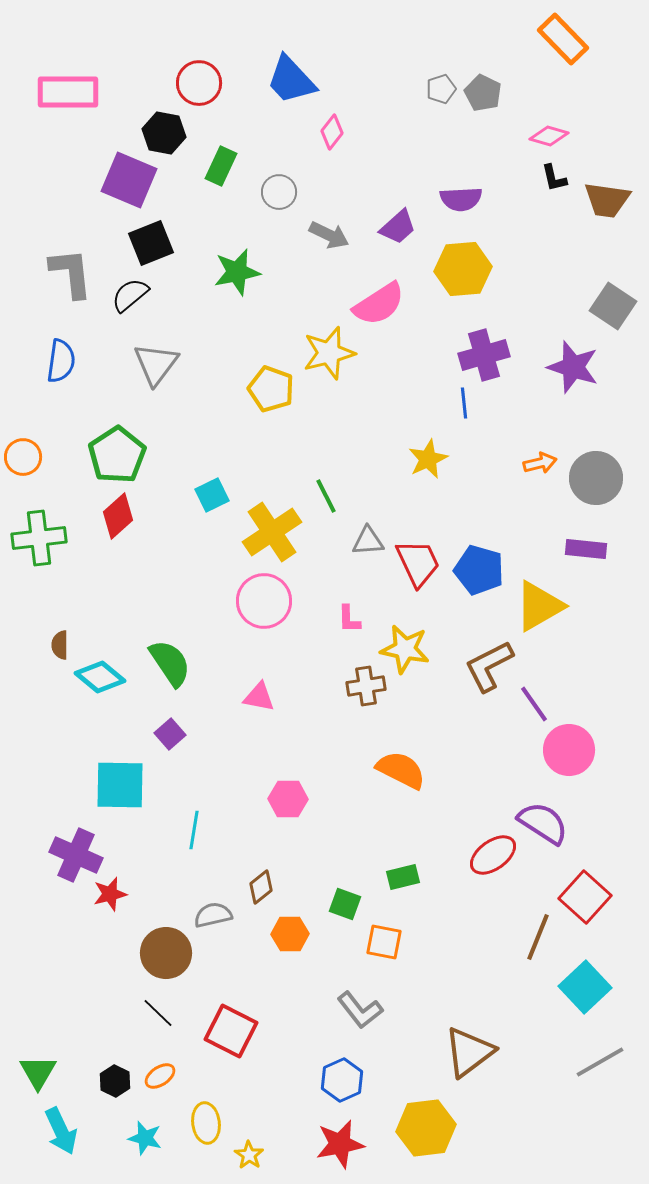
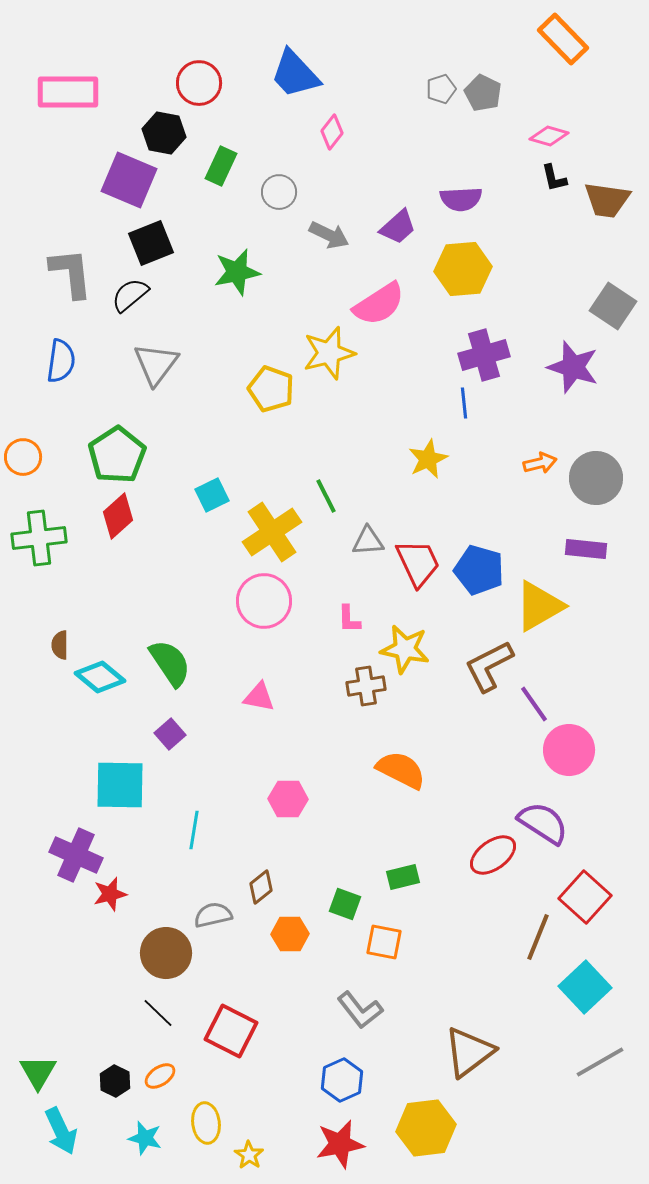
blue trapezoid at (291, 80): moved 4 px right, 6 px up
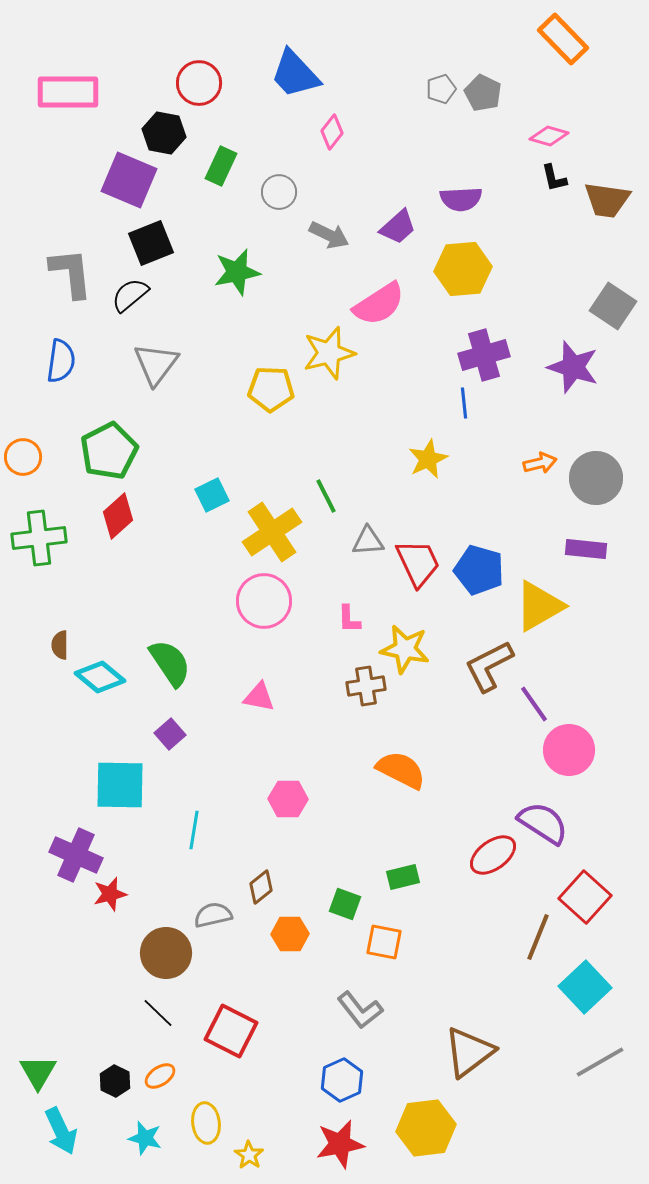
yellow pentagon at (271, 389): rotated 18 degrees counterclockwise
green pentagon at (117, 455): moved 8 px left, 4 px up; rotated 6 degrees clockwise
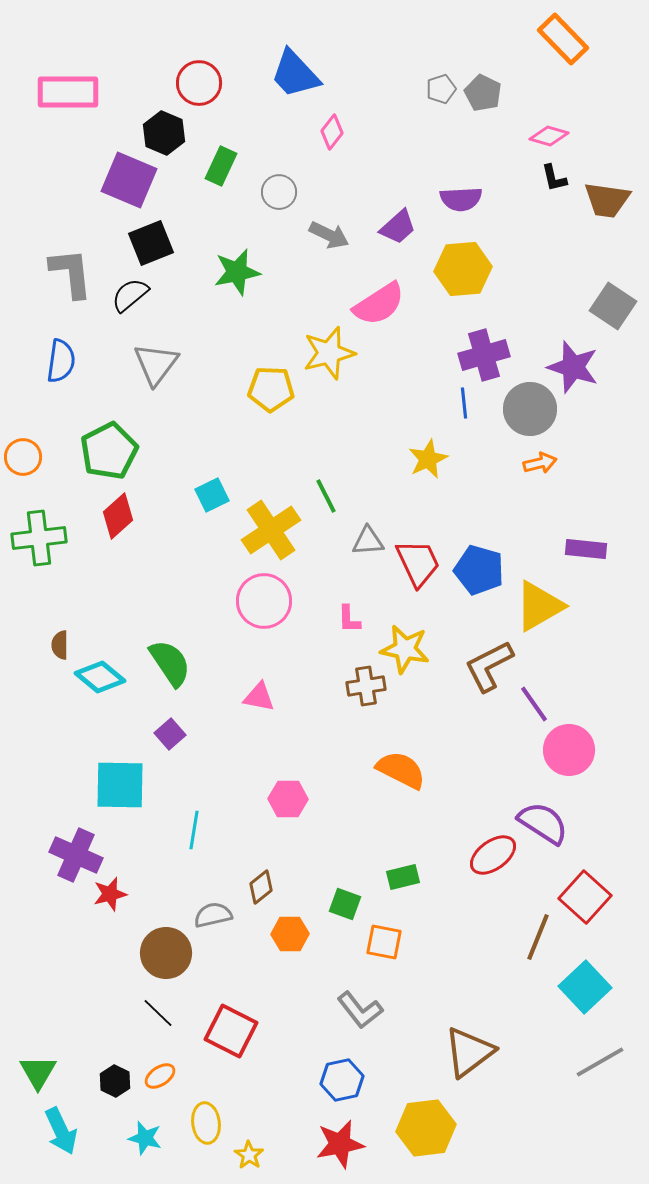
black hexagon at (164, 133): rotated 12 degrees clockwise
gray circle at (596, 478): moved 66 px left, 69 px up
yellow cross at (272, 532): moved 1 px left, 2 px up
blue hexagon at (342, 1080): rotated 12 degrees clockwise
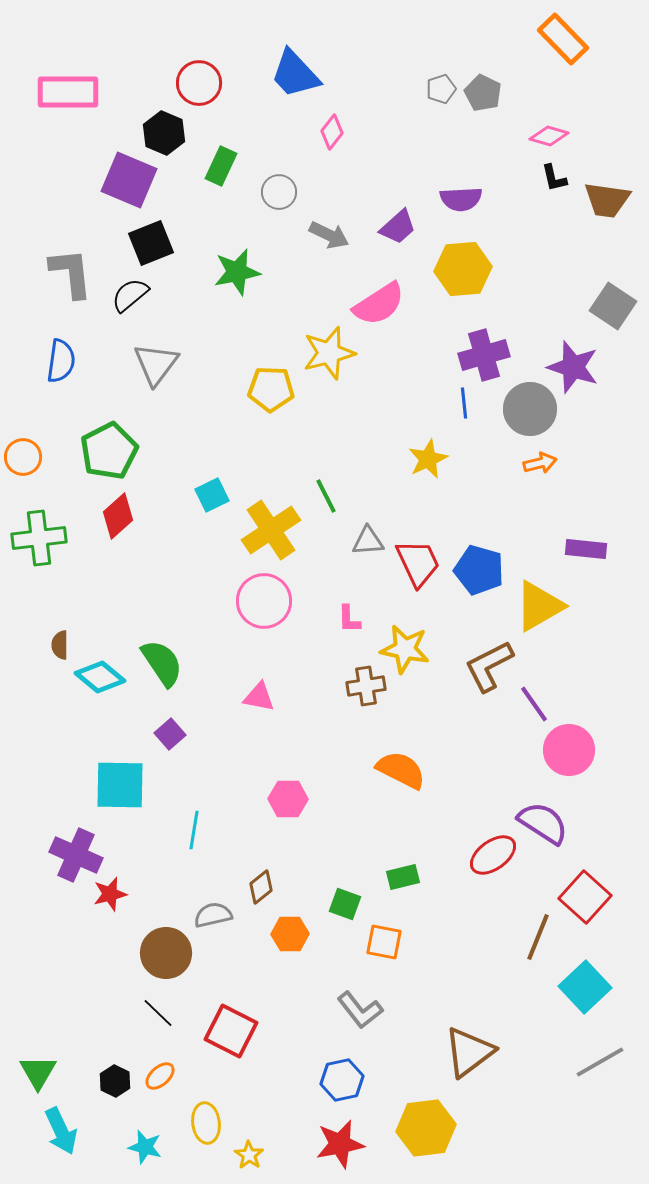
green semicircle at (170, 663): moved 8 px left
orange ellipse at (160, 1076): rotated 8 degrees counterclockwise
cyan star at (145, 1138): moved 9 px down
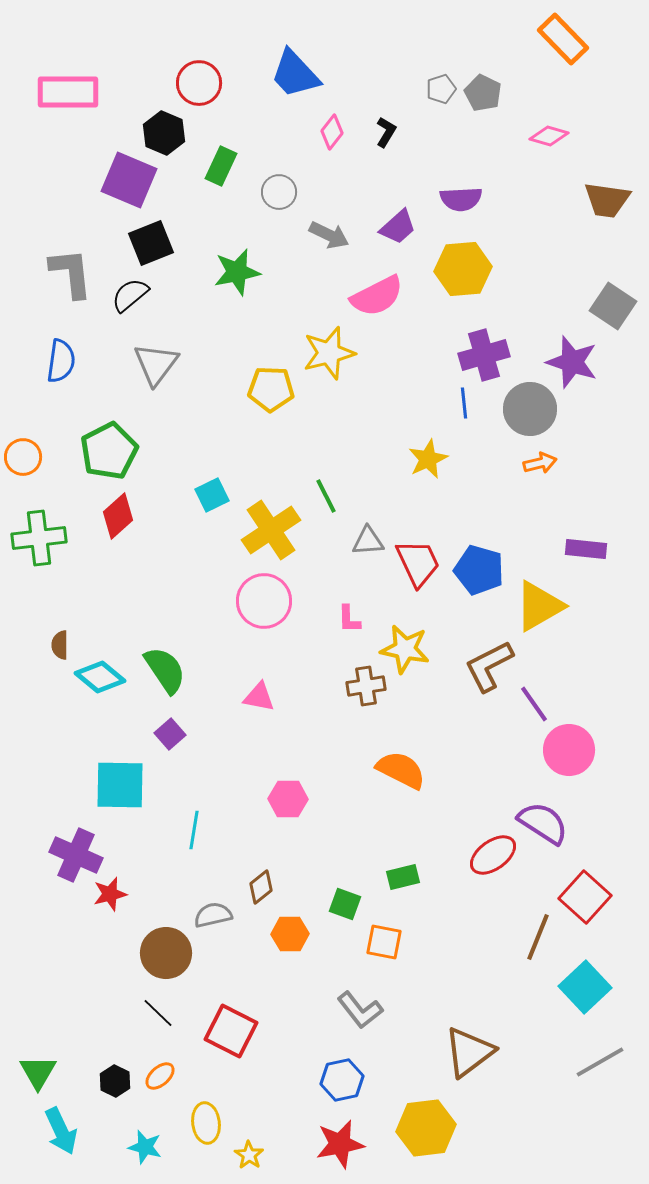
black L-shape at (554, 178): moved 168 px left, 46 px up; rotated 136 degrees counterclockwise
pink semicircle at (379, 304): moved 2 px left, 8 px up; rotated 6 degrees clockwise
purple star at (573, 367): moved 1 px left, 5 px up
green semicircle at (162, 663): moved 3 px right, 7 px down
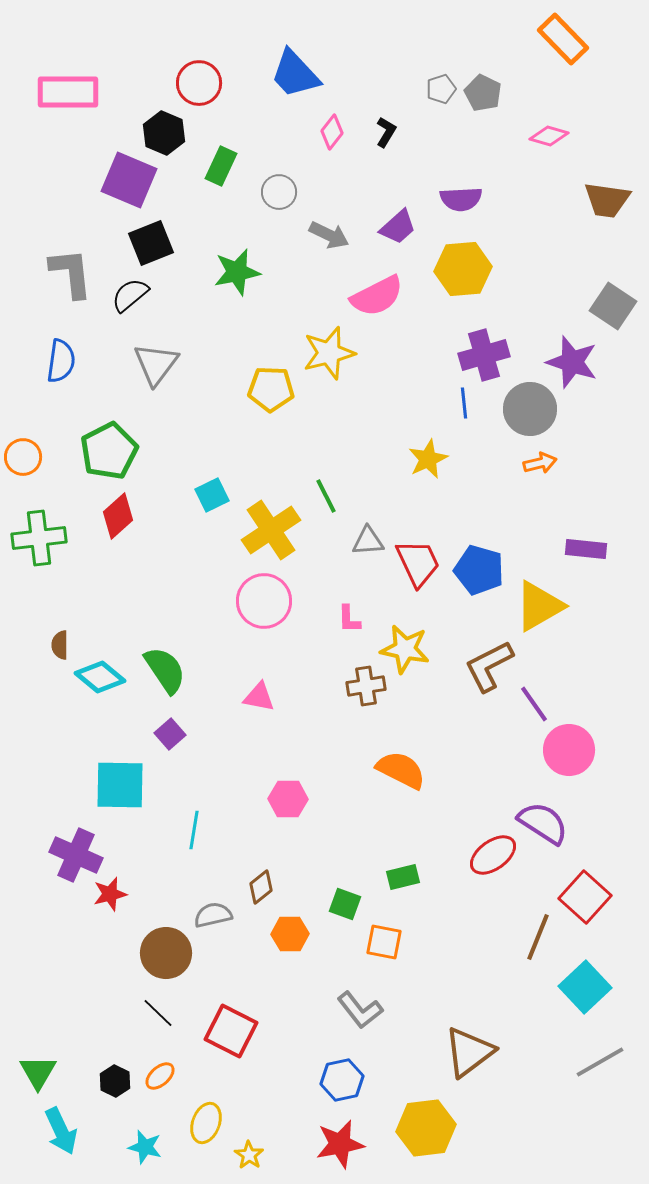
yellow ellipse at (206, 1123): rotated 27 degrees clockwise
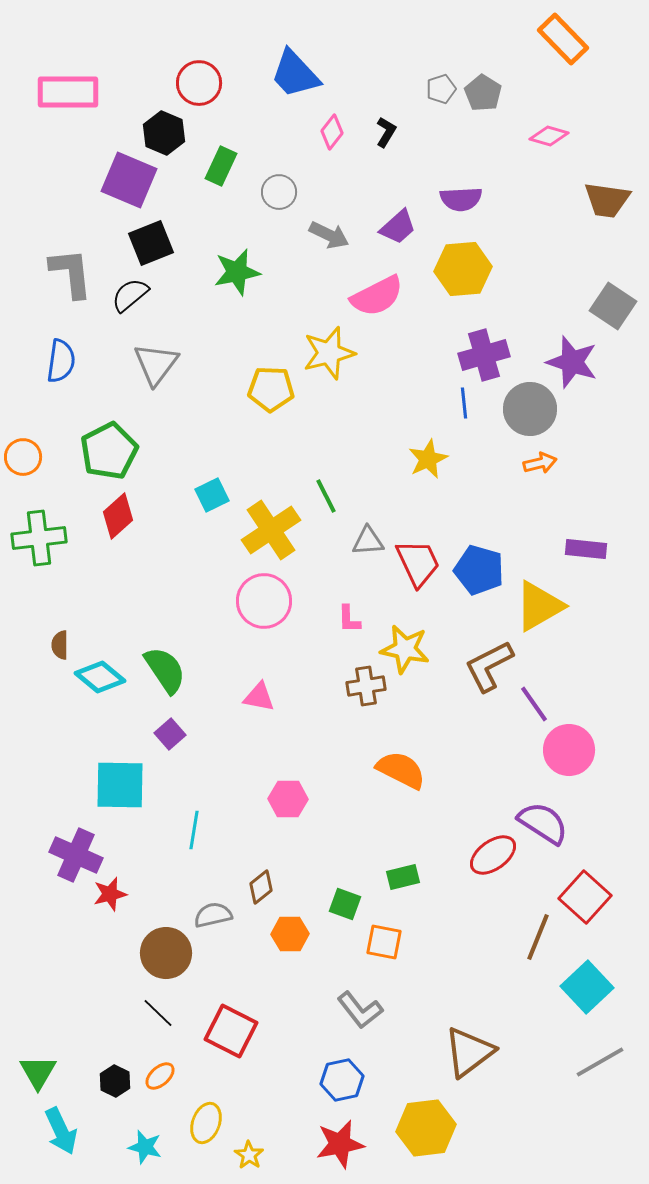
gray pentagon at (483, 93): rotated 6 degrees clockwise
cyan square at (585, 987): moved 2 px right
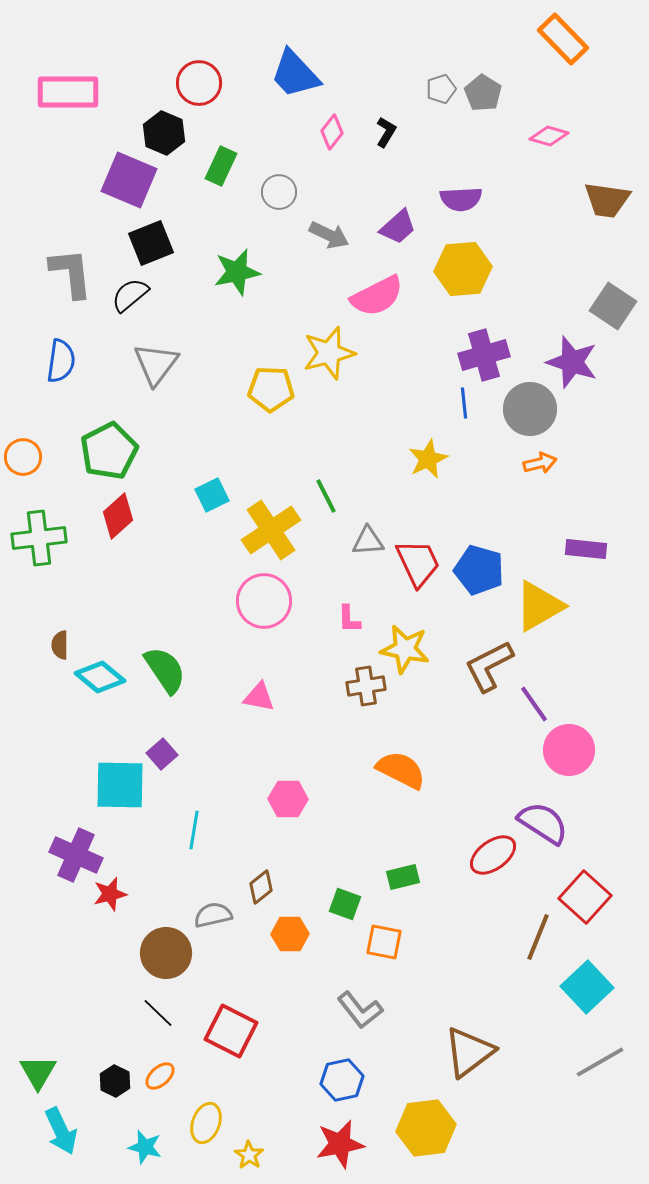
purple square at (170, 734): moved 8 px left, 20 px down
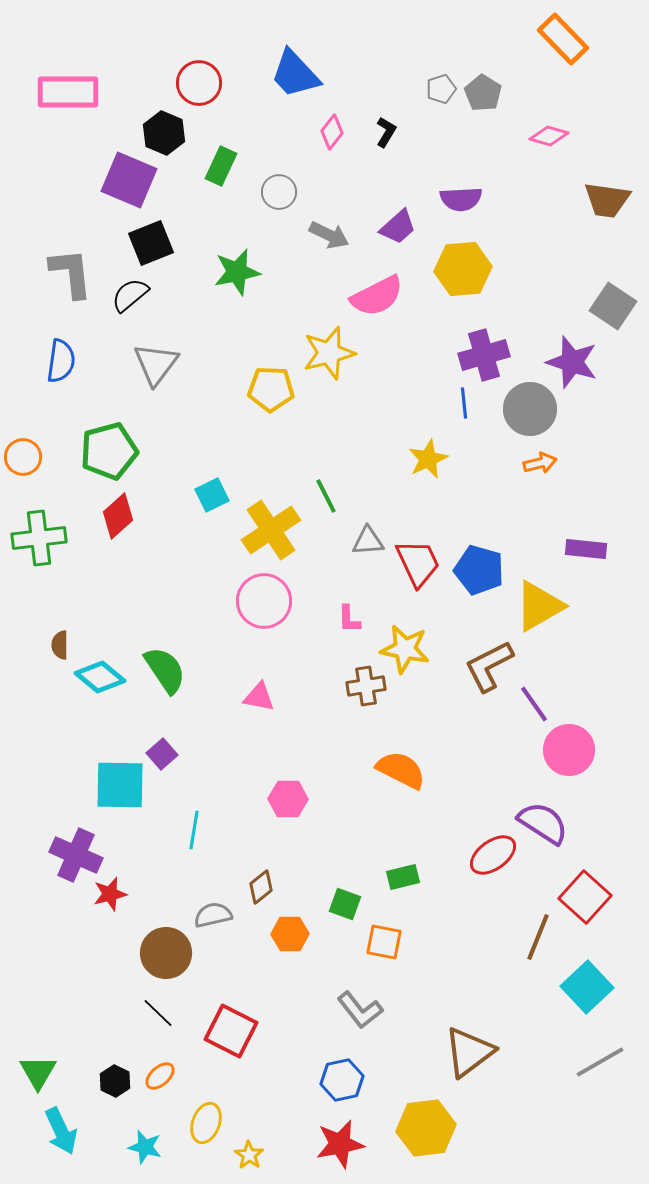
green pentagon at (109, 451): rotated 12 degrees clockwise
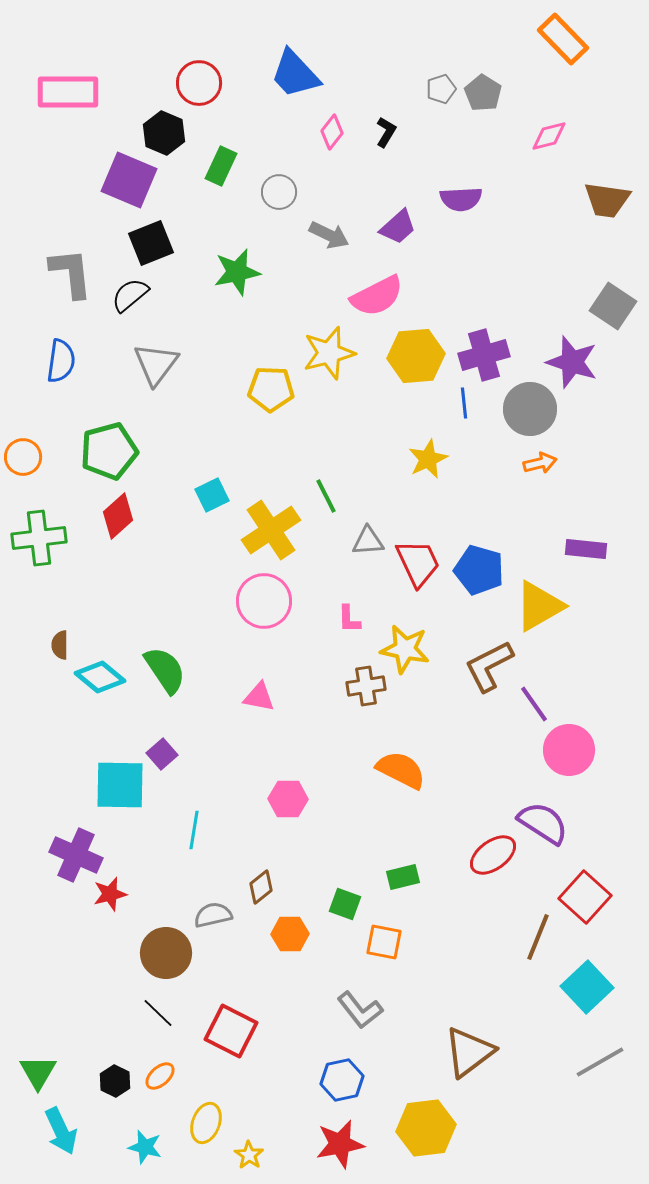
pink diamond at (549, 136): rotated 30 degrees counterclockwise
yellow hexagon at (463, 269): moved 47 px left, 87 px down
